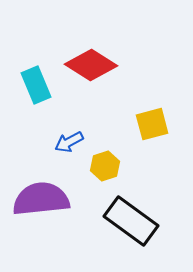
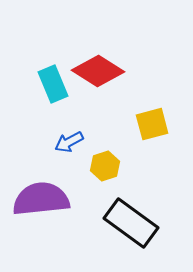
red diamond: moved 7 px right, 6 px down
cyan rectangle: moved 17 px right, 1 px up
black rectangle: moved 2 px down
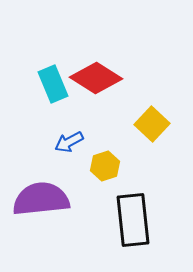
red diamond: moved 2 px left, 7 px down
yellow square: rotated 32 degrees counterclockwise
black rectangle: moved 2 px right, 3 px up; rotated 48 degrees clockwise
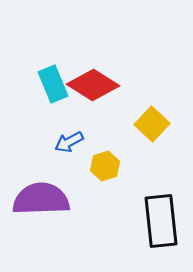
red diamond: moved 3 px left, 7 px down
purple semicircle: rotated 4 degrees clockwise
black rectangle: moved 28 px right, 1 px down
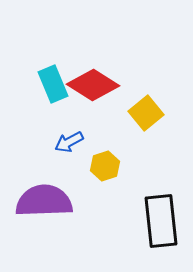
yellow square: moved 6 px left, 11 px up; rotated 8 degrees clockwise
purple semicircle: moved 3 px right, 2 px down
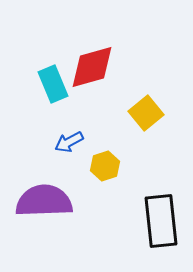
red diamond: moved 1 px left, 18 px up; rotated 48 degrees counterclockwise
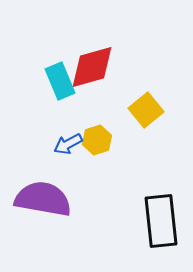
cyan rectangle: moved 7 px right, 3 px up
yellow square: moved 3 px up
blue arrow: moved 1 px left, 2 px down
yellow hexagon: moved 8 px left, 26 px up
purple semicircle: moved 1 px left, 2 px up; rotated 12 degrees clockwise
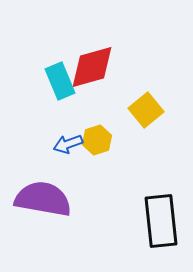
blue arrow: rotated 8 degrees clockwise
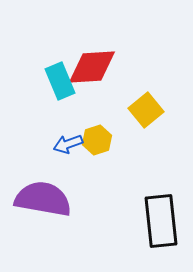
red diamond: rotated 12 degrees clockwise
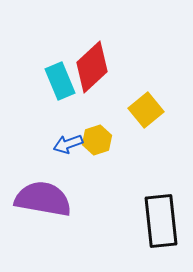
red diamond: rotated 39 degrees counterclockwise
